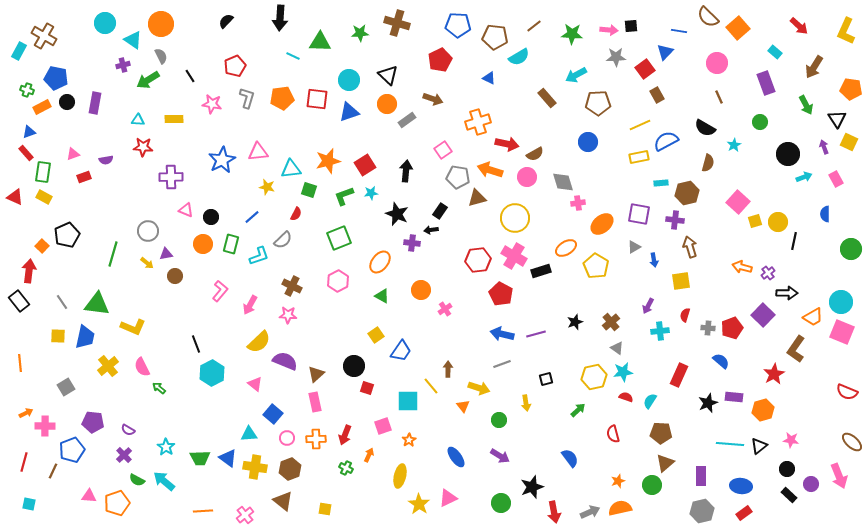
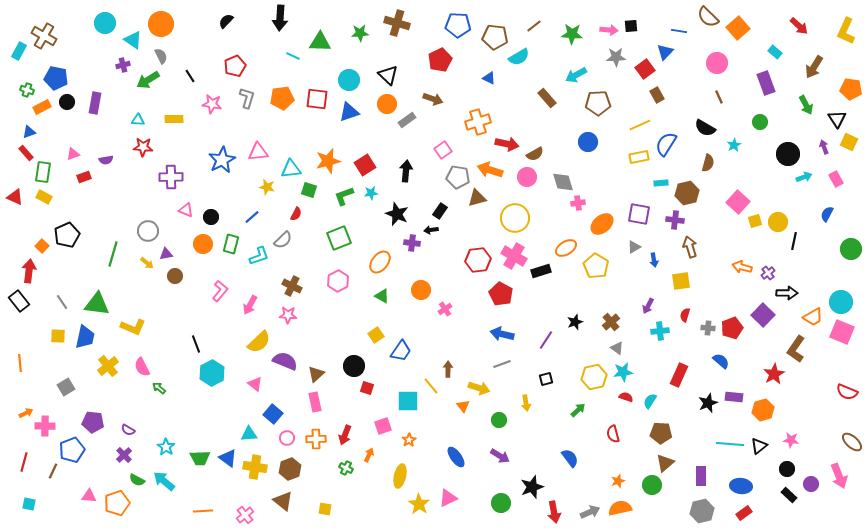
blue semicircle at (666, 141): moved 3 px down; rotated 30 degrees counterclockwise
blue semicircle at (825, 214): moved 2 px right; rotated 28 degrees clockwise
purple line at (536, 334): moved 10 px right, 6 px down; rotated 42 degrees counterclockwise
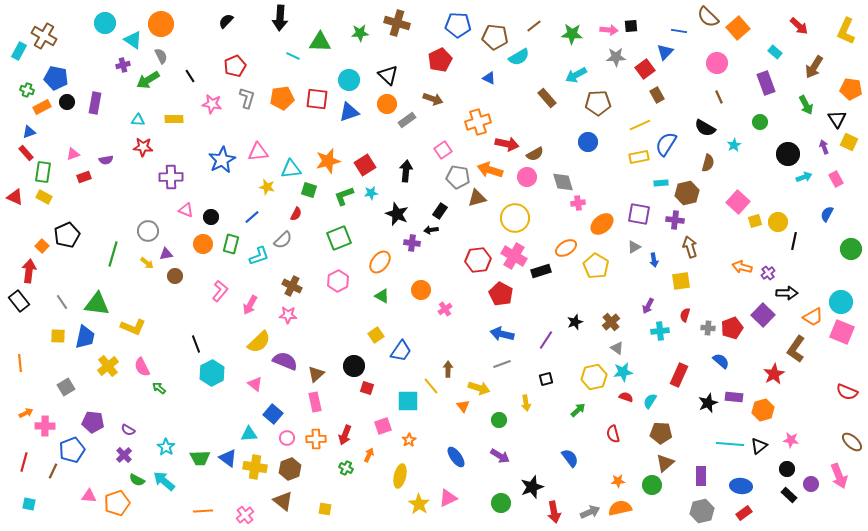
orange star at (618, 481): rotated 16 degrees clockwise
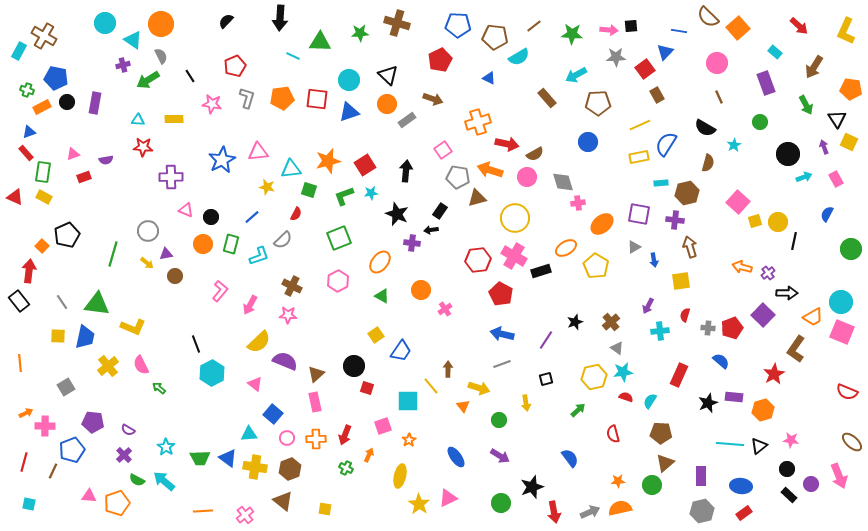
pink semicircle at (142, 367): moved 1 px left, 2 px up
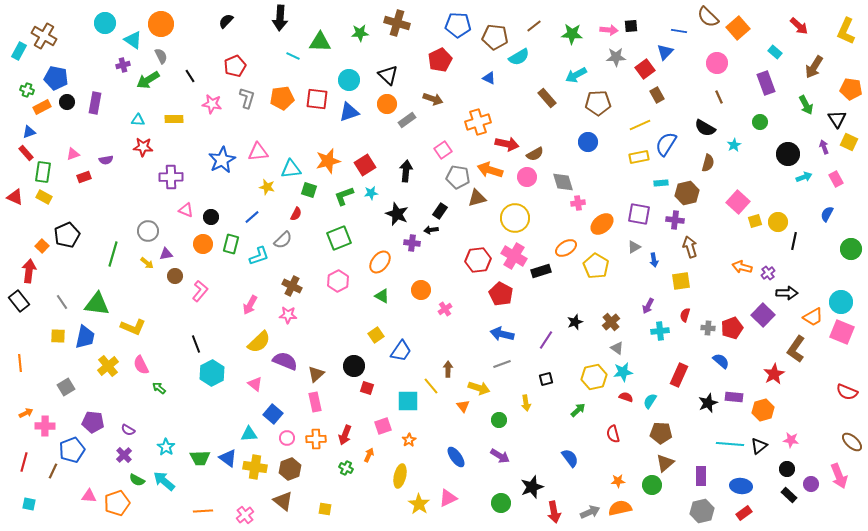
pink L-shape at (220, 291): moved 20 px left
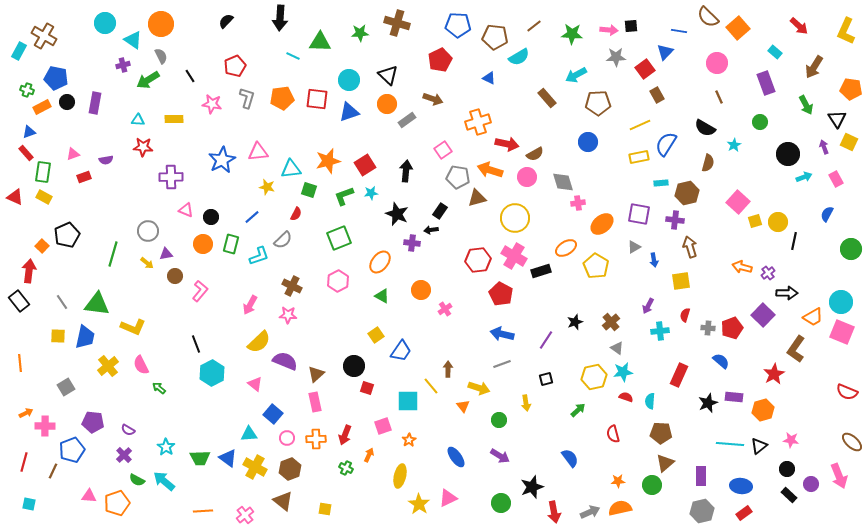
cyan semicircle at (650, 401): rotated 28 degrees counterclockwise
yellow cross at (255, 467): rotated 20 degrees clockwise
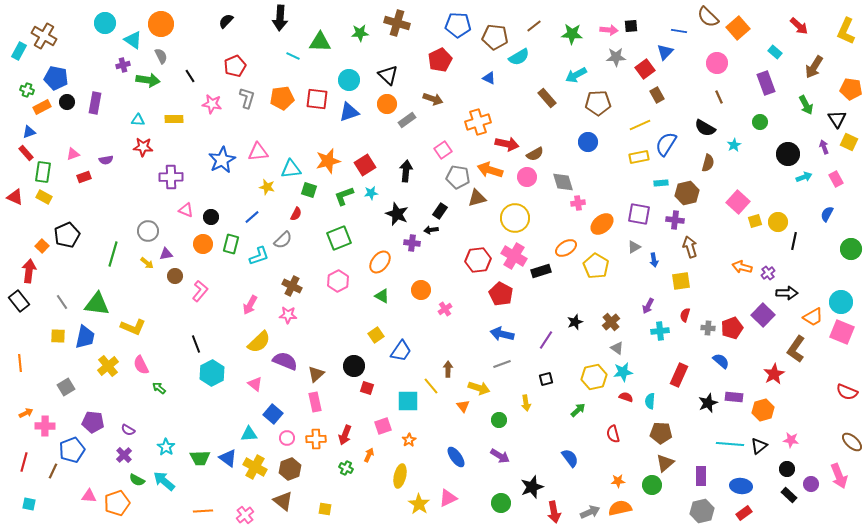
green arrow at (148, 80): rotated 140 degrees counterclockwise
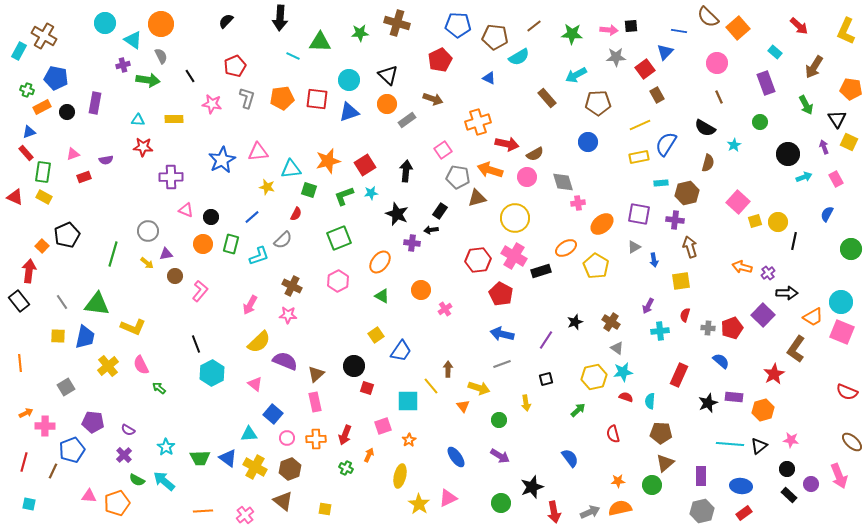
black circle at (67, 102): moved 10 px down
brown cross at (611, 322): rotated 18 degrees counterclockwise
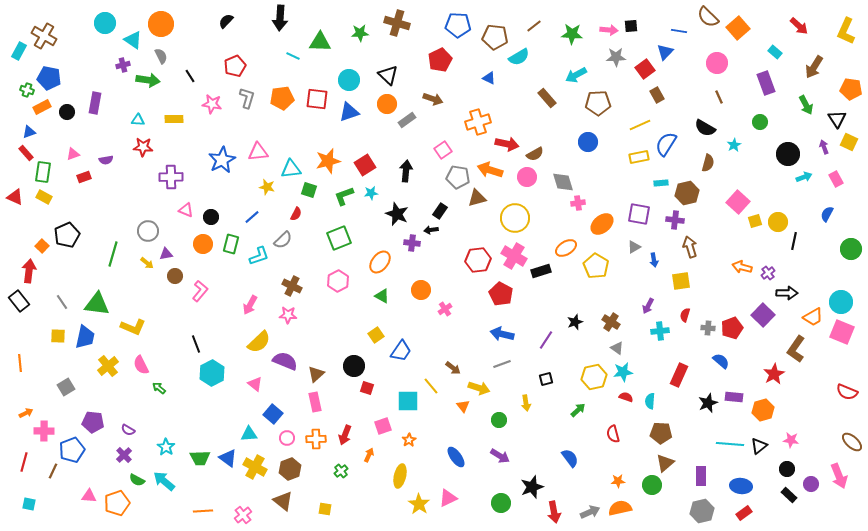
blue pentagon at (56, 78): moved 7 px left
brown arrow at (448, 369): moved 5 px right, 1 px up; rotated 126 degrees clockwise
pink cross at (45, 426): moved 1 px left, 5 px down
green cross at (346, 468): moved 5 px left, 3 px down; rotated 24 degrees clockwise
pink cross at (245, 515): moved 2 px left
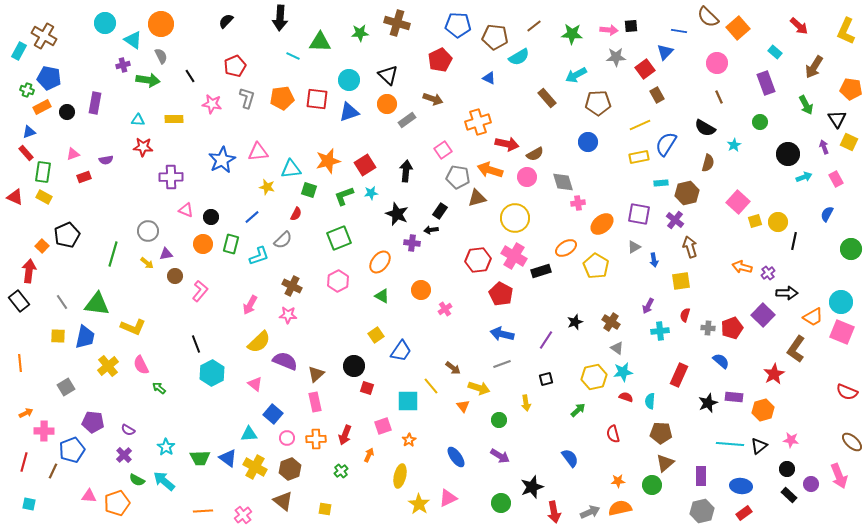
purple cross at (675, 220): rotated 30 degrees clockwise
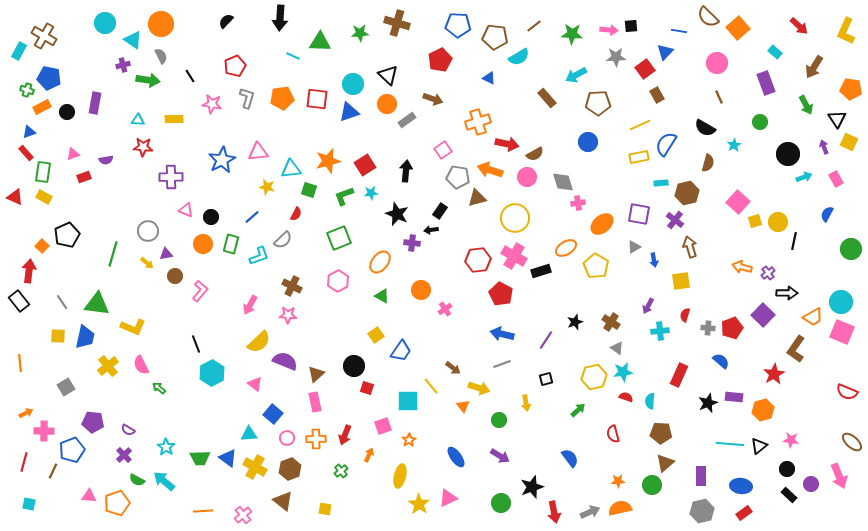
cyan circle at (349, 80): moved 4 px right, 4 px down
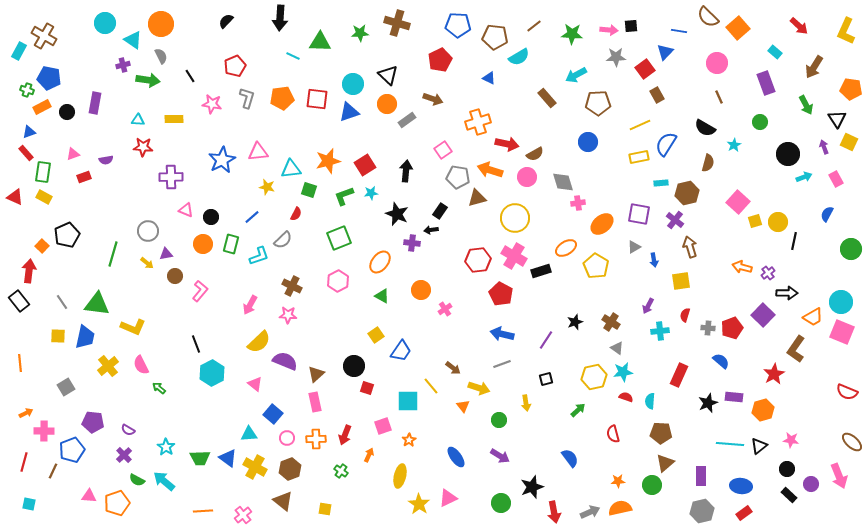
green cross at (341, 471): rotated 16 degrees counterclockwise
